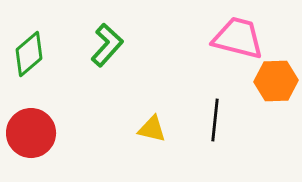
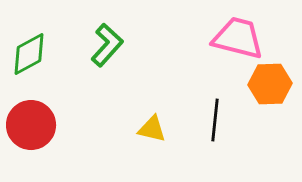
green diamond: rotated 12 degrees clockwise
orange hexagon: moved 6 px left, 3 px down
red circle: moved 8 px up
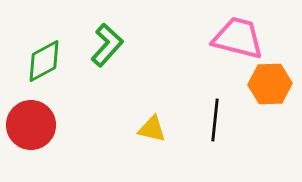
green diamond: moved 15 px right, 7 px down
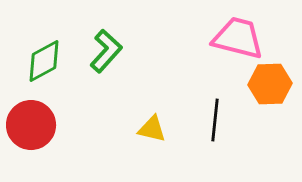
green L-shape: moved 1 px left, 6 px down
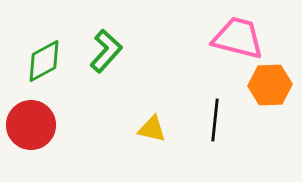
orange hexagon: moved 1 px down
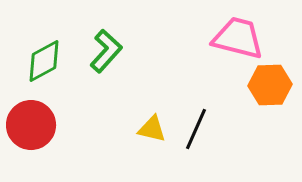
black line: moved 19 px left, 9 px down; rotated 18 degrees clockwise
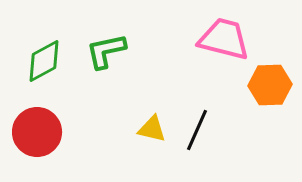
pink trapezoid: moved 14 px left, 1 px down
green L-shape: rotated 144 degrees counterclockwise
red circle: moved 6 px right, 7 px down
black line: moved 1 px right, 1 px down
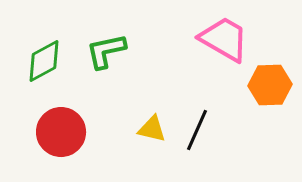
pink trapezoid: rotated 16 degrees clockwise
red circle: moved 24 px right
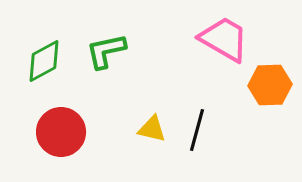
black line: rotated 9 degrees counterclockwise
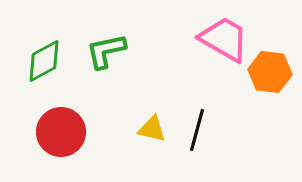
orange hexagon: moved 13 px up; rotated 9 degrees clockwise
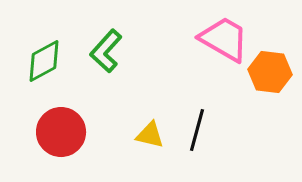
green L-shape: rotated 36 degrees counterclockwise
yellow triangle: moved 2 px left, 6 px down
